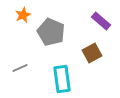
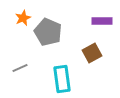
orange star: moved 3 px down
purple rectangle: moved 1 px right; rotated 42 degrees counterclockwise
gray pentagon: moved 3 px left
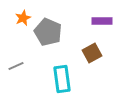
gray line: moved 4 px left, 2 px up
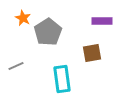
orange star: rotated 21 degrees counterclockwise
gray pentagon: rotated 16 degrees clockwise
brown square: rotated 18 degrees clockwise
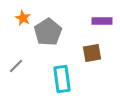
gray line: rotated 21 degrees counterclockwise
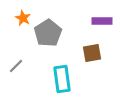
gray pentagon: moved 1 px down
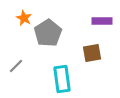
orange star: moved 1 px right
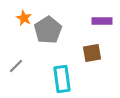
gray pentagon: moved 3 px up
